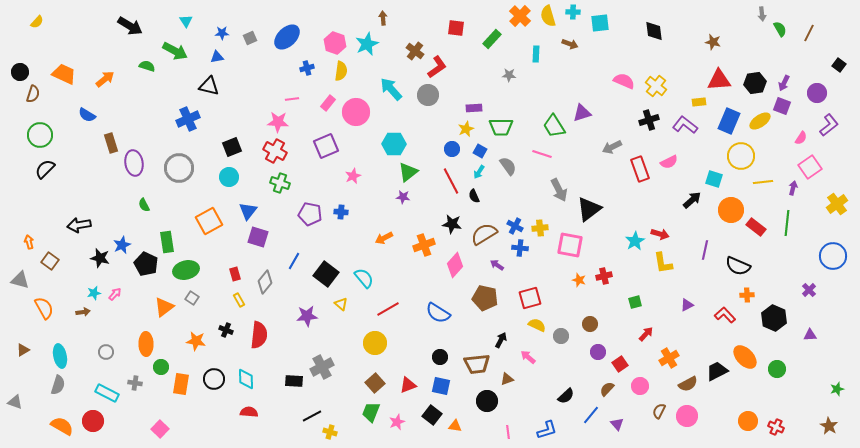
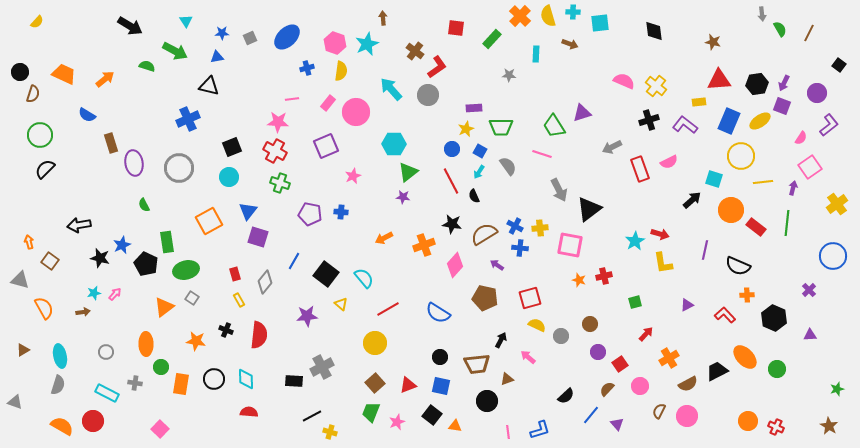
black hexagon at (755, 83): moved 2 px right, 1 px down
blue L-shape at (547, 430): moved 7 px left
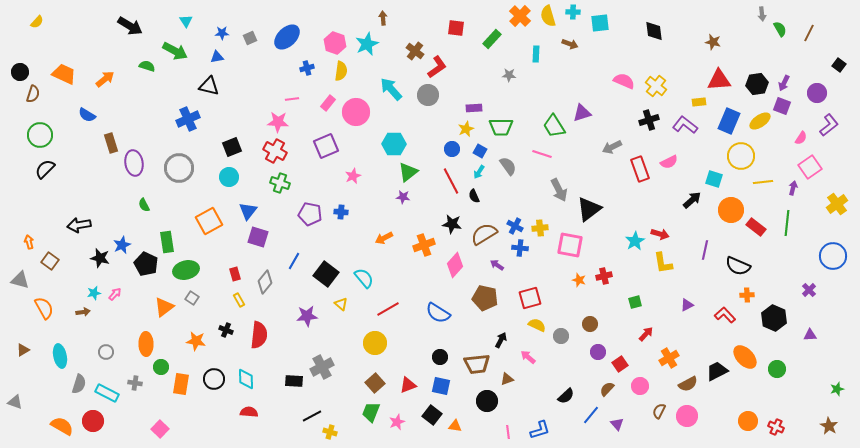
gray semicircle at (58, 385): moved 21 px right, 1 px up
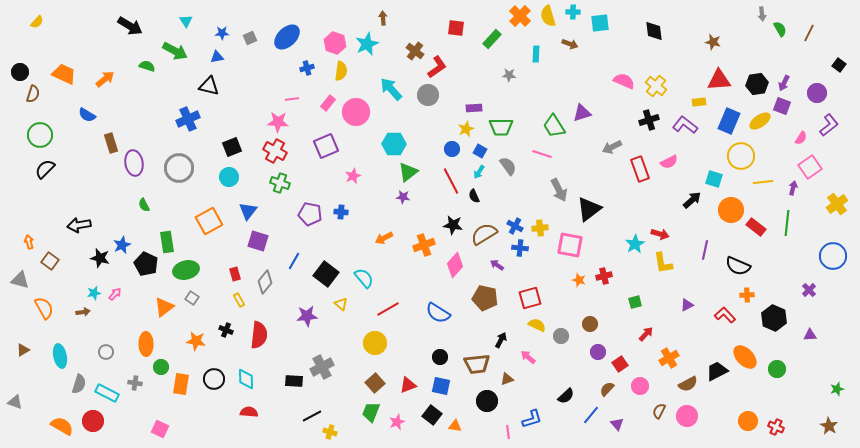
black star at (452, 224): moved 1 px right, 1 px down
purple square at (258, 237): moved 4 px down
cyan star at (635, 241): moved 3 px down
pink square at (160, 429): rotated 18 degrees counterclockwise
blue L-shape at (540, 430): moved 8 px left, 11 px up
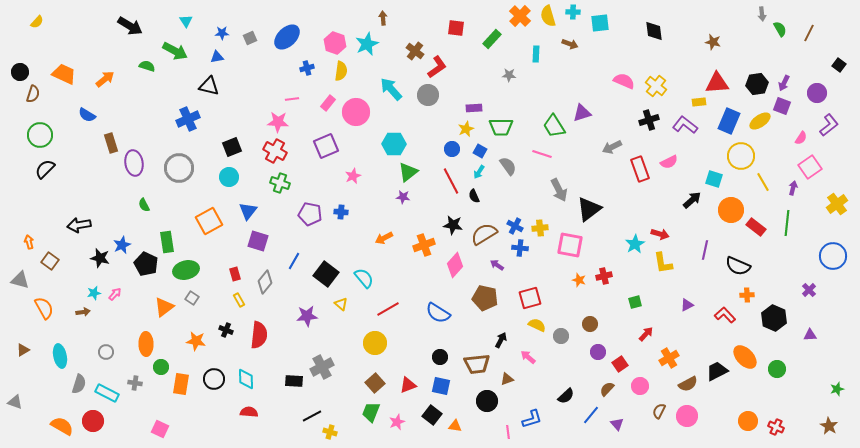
red triangle at (719, 80): moved 2 px left, 3 px down
yellow line at (763, 182): rotated 66 degrees clockwise
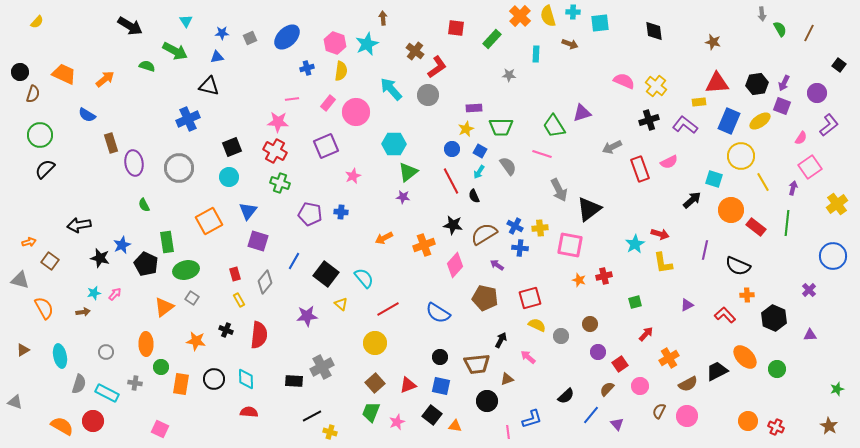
orange arrow at (29, 242): rotated 88 degrees clockwise
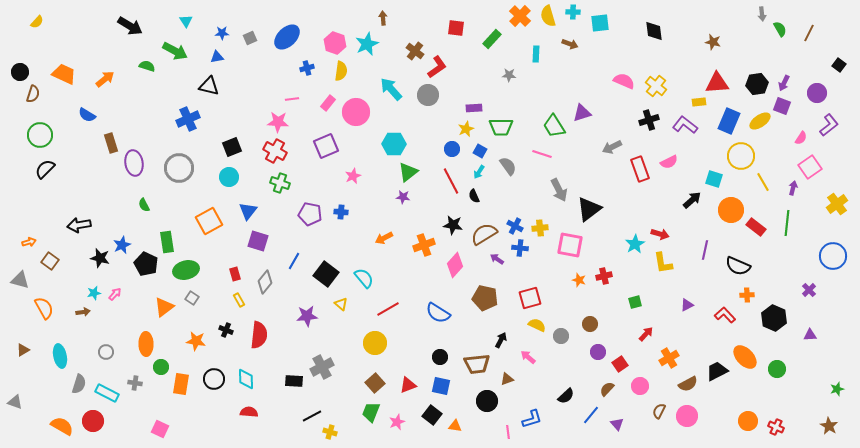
purple arrow at (497, 265): moved 6 px up
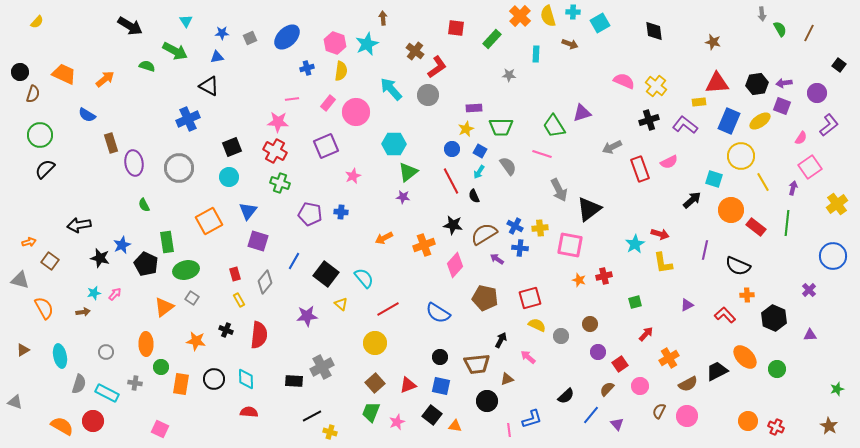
cyan square at (600, 23): rotated 24 degrees counterclockwise
purple arrow at (784, 83): rotated 56 degrees clockwise
black triangle at (209, 86): rotated 15 degrees clockwise
pink line at (508, 432): moved 1 px right, 2 px up
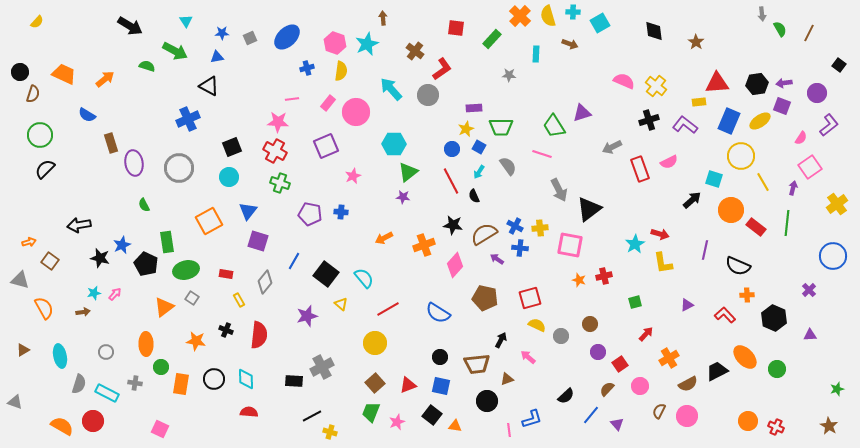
brown star at (713, 42): moved 17 px left; rotated 21 degrees clockwise
red L-shape at (437, 67): moved 5 px right, 2 px down
blue square at (480, 151): moved 1 px left, 4 px up
red rectangle at (235, 274): moved 9 px left; rotated 64 degrees counterclockwise
purple star at (307, 316): rotated 10 degrees counterclockwise
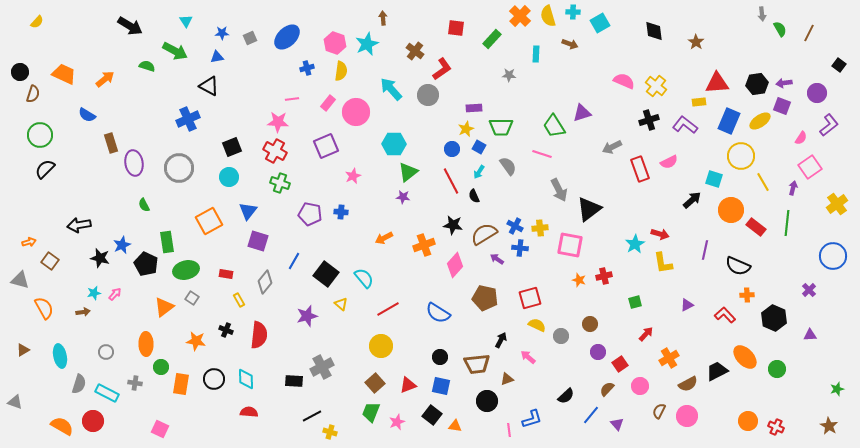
yellow circle at (375, 343): moved 6 px right, 3 px down
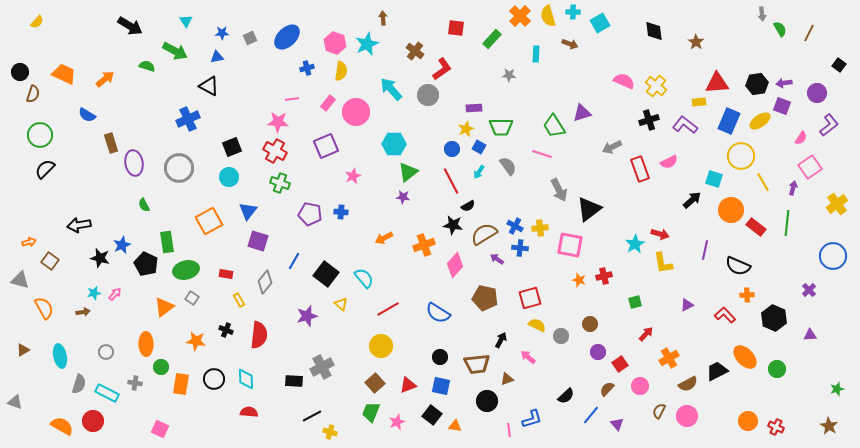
black semicircle at (474, 196): moved 6 px left, 10 px down; rotated 96 degrees counterclockwise
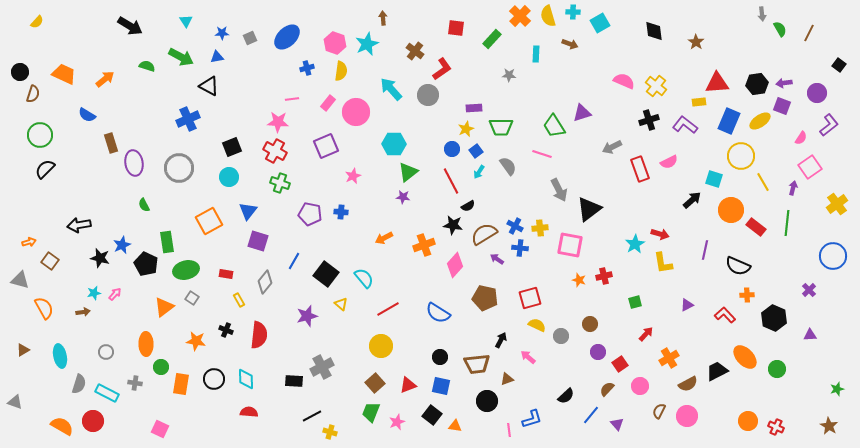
green arrow at (175, 51): moved 6 px right, 6 px down
blue square at (479, 147): moved 3 px left, 4 px down; rotated 24 degrees clockwise
